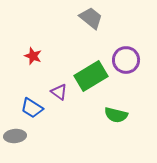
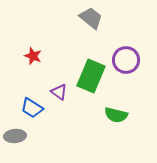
green rectangle: rotated 36 degrees counterclockwise
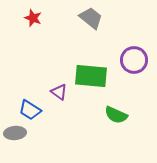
red star: moved 38 px up
purple circle: moved 8 px right
green rectangle: rotated 72 degrees clockwise
blue trapezoid: moved 2 px left, 2 px down
green semicircle: rotated 10 degrees clockwise
gray ellipse: moved 3 px up
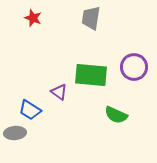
gray trapezoid: rotated 120 degrees counterclockwise
purple circle: moved 7 px down
green rectangle: moved 1 px up
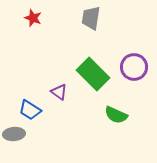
green rectangle: moved 2 px right, 1 px up; rotated 40 degrees clockwise
gray ellipse: moved 1 px left, 1 px down
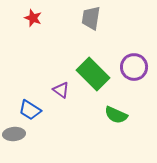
purple triangle: moved 2 px right, 2 px up
